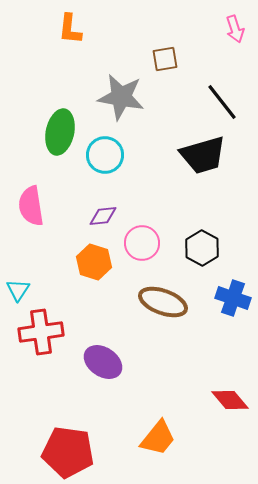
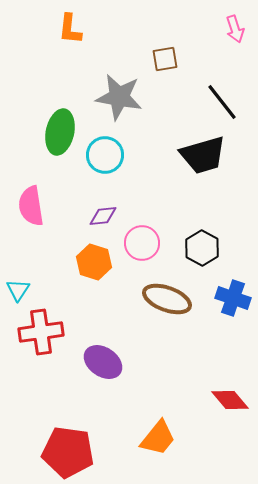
gray star: moved 2 px left
brown ellipse: moved 4 px right, 3 px up
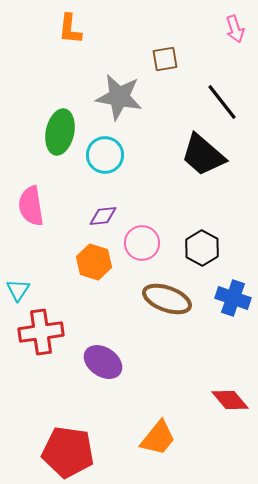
black trapezoid: rotated 57 degrees clockwise
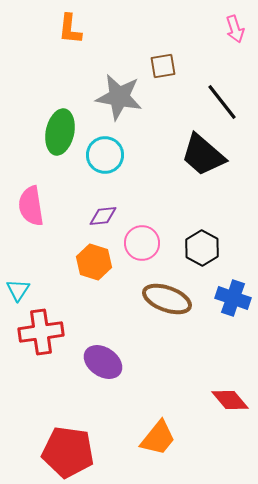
brown square: moved 2 px left, 7 px down
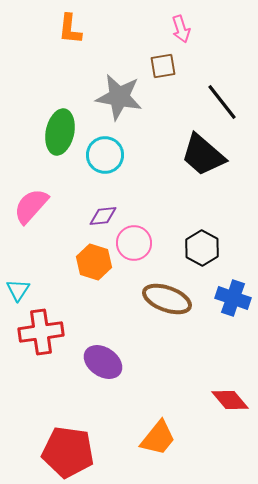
pink arrow: moved 54 px left
pink semicircle: rotated 51 degrees clockwise
pink circle: moved 8 px left
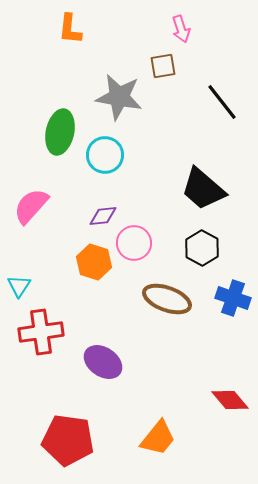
black trapezoid: moved 34 px down
cyan triangle: moved 1 px right, 4 px up
red pentagon: moved 12 px up
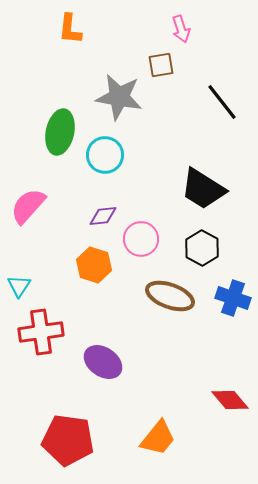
brown square: moved 2 px left, 1 px up
black trapezoid: rotated 9 degrees counterclockwise
pink semicircle: moved 3 px left
pink circle: moved 7 px right, 4 px up
orange hexagon: moved 3 px down
brown ellipse: moved 3 px right, 3 px up
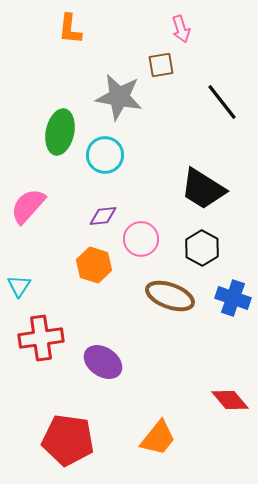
red cross: moved 6 px down
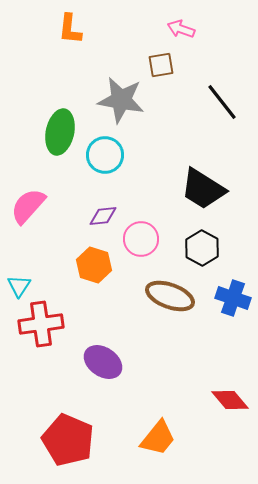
pink arrow: rotated 128 degrees clockwise
gray star: moved 2 px right, 3 px down
red cross: moved 14 px up
red pentagon: rotated 15 degrees clockwise
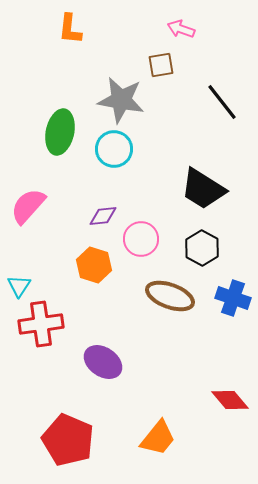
cyan circle: moved 9 px right, 6 px up
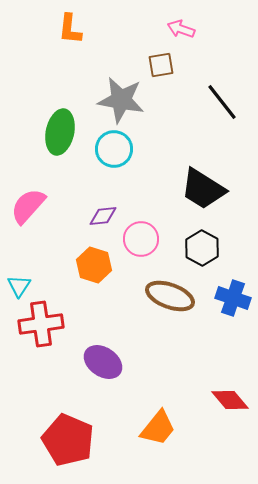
orange trapezoid: moved 10 px up
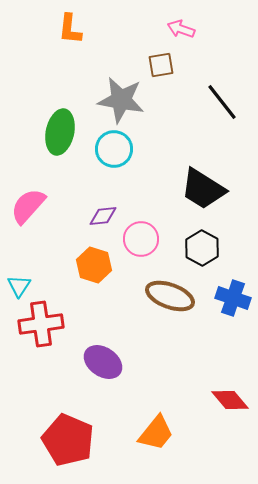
orange trapezoid: moved 2 px left, 5 px down
